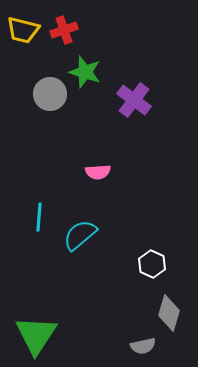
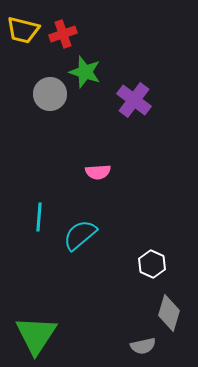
red cross: moved 1 px left, 4 px down
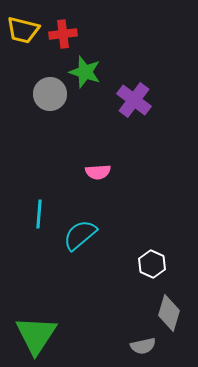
red cross: rotated 12 degrees clockwise
cyan line: moved 3 px up
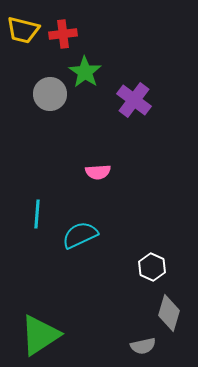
green star: rotated 16 degrees clockwise
cyan line: moved 2 px left
cyan semicircle: rotated 15 degrees clockwise
white hexagon: moved 3 px down
green triangle: moved 4 px right; rotated 24 degrees clockwise
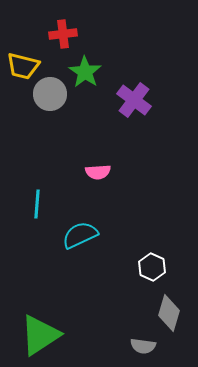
yellow trapezoid: moved 36 px down
cyan line: moved 10 px up
gray semicircle: rotated 20 degrees clockwise
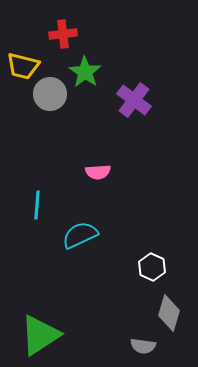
cyan line: moved 1 px down
